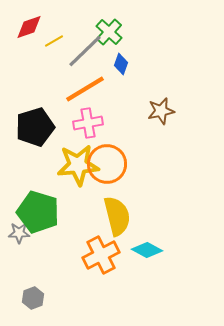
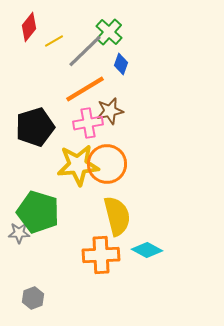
red diamond: rotated 32 degrees counterclockwise
brown star: moved 51 px left
orange cross: rotated 24 degrees clockwise
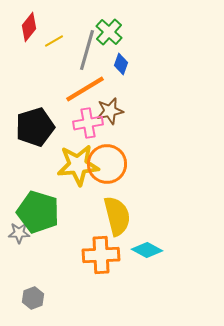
gray line: moved 2 px right, 1 px up; rotated 30 degrees counterclockwise
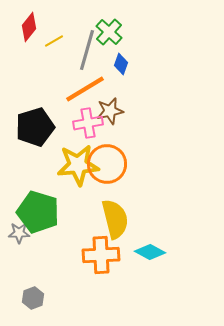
yellow semicircle: moved 2 px left, 3 px down
cyan diamond: moved 3 px right, 2 px down
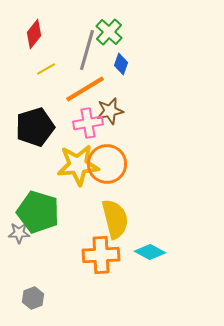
red diamond: moved 5 px right, 7 px down
yellow line: moved 8 px left, 28 px down
